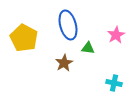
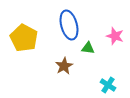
blue ellipse: moved 1 px right
pink star: moved 1 px left, 1 px down; rotated 24 degrees counterclockwise
brown star: moved 3 px down
cyan cross: moved 6 px left, 2 px down; rotated 21 degrees clockwise
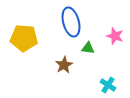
blue ellipse: moved 2 px right, 3 px up
yellow pentagon: rotated 24 degrees counterclockwise
brown star: moved 1 px up
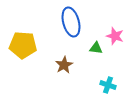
yellow pentagon: moved 1 px left, 7 px down
green triangle: moved 8 px right
cyan cross: rotated 14 degrees counterclockwise
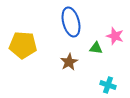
brown star: moved 5 px right, 3 px up
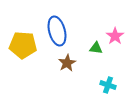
blue ellipse: moved 14 px left, 9 px down
pink star: rotated 18 degrees clockwise
brown star: moved 2 px left, 1 px down
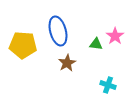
blue ellipse: moved 1 px right
green triangle: moved 4 px up
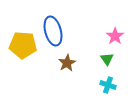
blue ellipse: moved 5 px left
green triangle: moved 11 px right, 15 px down; rotated 48 degrees clockwise
